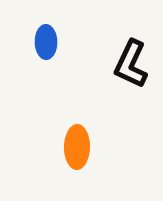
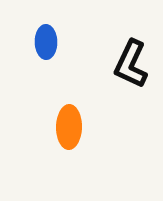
orange ellipse: moved 8 px left, 20 px up
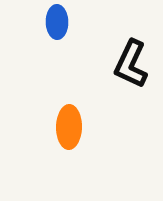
blue ellipse: moved 11 px right, 20 px up
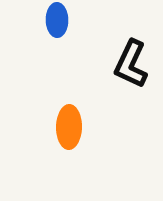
blue ellipse: moved 2 px up
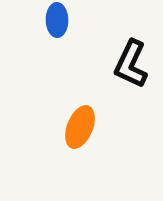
orange ellipse: moved 11 px right; rotated 21 degrees clockwise
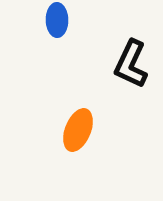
orange ellipse: moved 2 px left, 3 px down
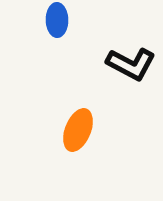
black L-shape: rotated 87 degrees counterclockwise
